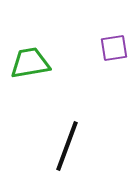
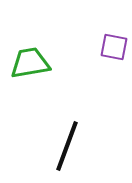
purple square: moved 1 px up; rotated 20 degrees clockwise
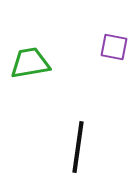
black line: moved 11 px right, 1 px down; rotated 12 degrees counterclockwise
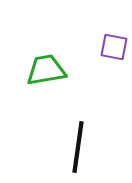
green trapezoid: moved 16 px right, 7 px down
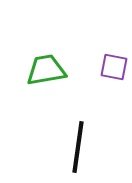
purple square: moved 20 px down
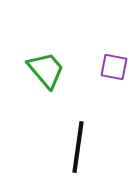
green trapezoid: rotated 60 degrees clockwise
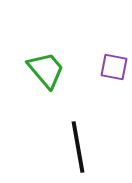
black line: rotated 18 degrees counterclockwise
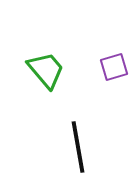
purple square: rotated 28 degrees counterclockwise
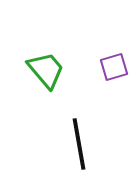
black line: moved 1 px right, 3 px up
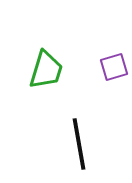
green trapezoid: rotated 57 degrees clockwise
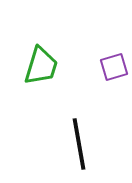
green trapezoid: moved 5 px left, 4 px up
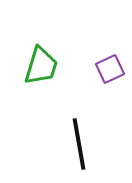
purple square: moved 4 px left, 2 px down; rotated 8 degrees counterclockwise
